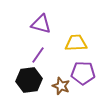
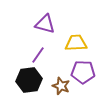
purple triangle: moved 4 px right
purple pentagon: moved 1 px up
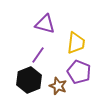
yellow trapezoid: rotated 100 degrees clockwise
purple pentagon: moved 4 px left; rotated 20 degrees clockwise
black hexagon: rotated 15 degrees counterclockwise
brown star: moved 3 px left
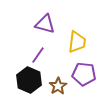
yellow trapezoid: moved 1 px right, 1 px up
purple pentagon: moved 5 px right, 2 px down; rotated 15 degrees counterclockwise
black hexagon: rotated 15 degrees counterclockwise
brown star: rotated 18 degrees clockwise
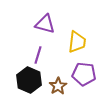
purple line: rotated 18 degrees counterclockwise
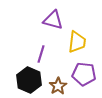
purple triangle: moved 8 px right, 4 px up
purple line: moved 3 px right, 1 px up
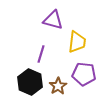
black hexagon: moved 1 px right, 2 px down
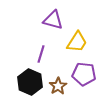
yellow trapezoid: rotated 25 degrees clockwise
